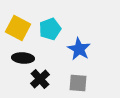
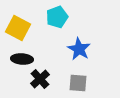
cyan pentagon: moved 7 px right, 12 px up
black ellipse: moved 1 px left, 1 px down
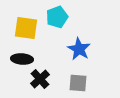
yellow square: moved 8 px right; rotated 20 degrees counterclockwise
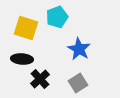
yellow square: rotated 10 degrees clockwise
gray square: rotated 36 degrees counterclockwise
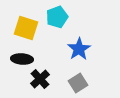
blue star: rotated 10 degrees clockwise
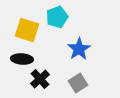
yellow square: moved 1 px right, 2 px down
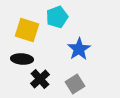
gray square: moved 3 px left, 1 px down
